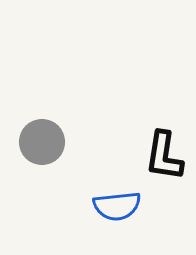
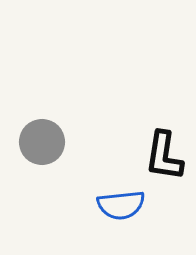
blue semicircle: moved 4 px right, 1 px up
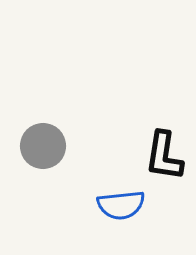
gray circle: moved 1 px right, 4 px down
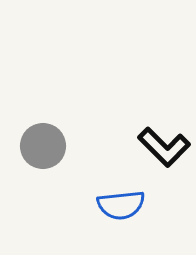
black L-shape: moved 9 px up; rotated 54 degrees counterclockwise
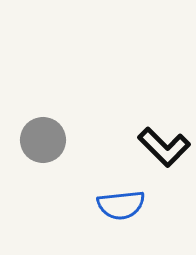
gray circle: moved 6 px up
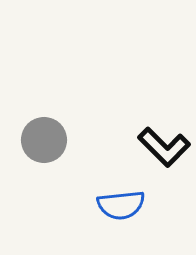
gray circle: moved 1 px right
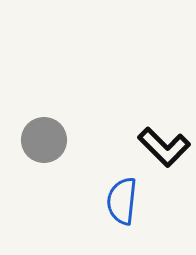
blue semicircle: moved 1 px right, 4 px up; rotated 102 degrees clockwise
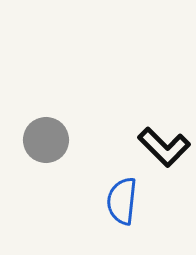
gray circle: moved 2 px right
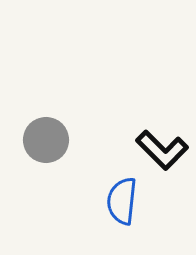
black L-shape: moved 2 px left, 3 px down
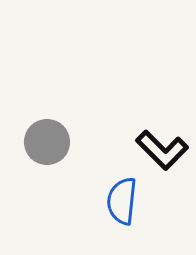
gray circle: moved 1 px right, 2 px down
